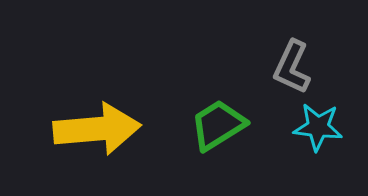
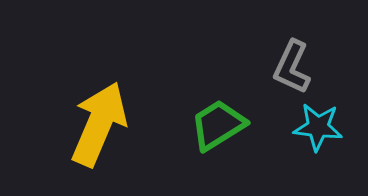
yellow arrow: moved 2 px right, 5 px up; rotated 62 degrees counterclockwise
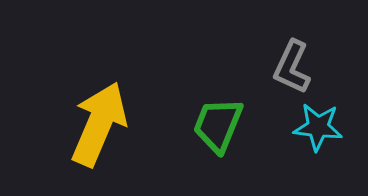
green trapezoid: rotated 36 degrees counterclockwise
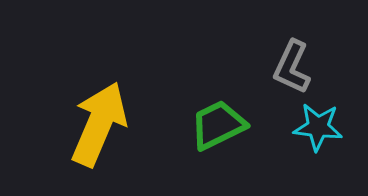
green trapezoid: rotated 42 degrees clockwise
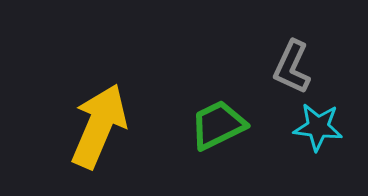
yellow arrow: moved 2 px down
